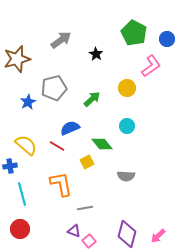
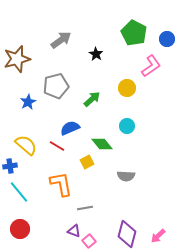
gray pentagon: moved 2 px right, 2 px up
cyan line: moved 3 px left, 2 px up; rotated 25 degrees counterclockwise
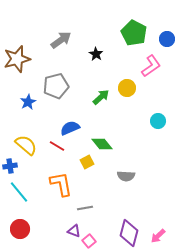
green arrow: moved 9 px right, 2 px up
cyan circle: moved 31 px right, 5 px up
purple diamond: moved 2 px right, 1 px up
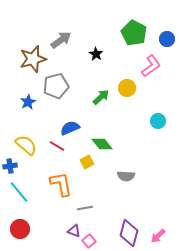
brown star: moved 16 px right
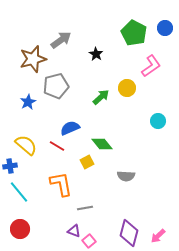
blue circle: moved 2 px left, 11 px up
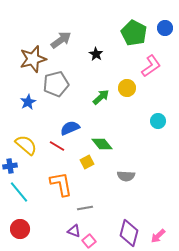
gray pentagon: moved 2 px up
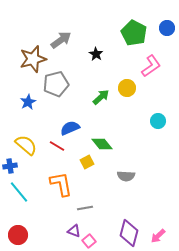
blue circle: moved 2 px right
red circle: moved 2 px left, 6 px down
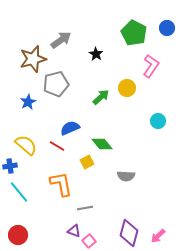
pink L-shape: rotated 20 degrees counterclockwise
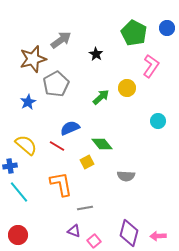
gray pentagon: rotated 15 degrees counterclockwise
pink arrow: rotated 42 degrees clockwise
pink square: moved 5 px right
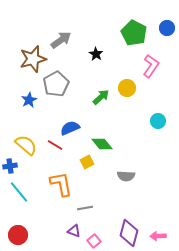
blue star: moved 1 px right, 2 px up
red line: moved 2 px left, 1 px up
